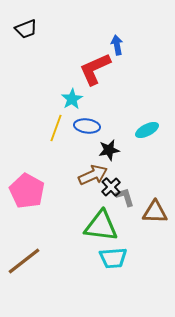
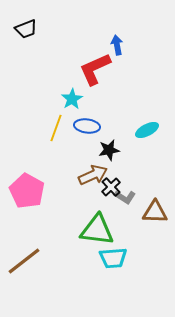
gray L-shape: rotated 140 degrees clockwise
green triangle: moved 4 px left, 4 px down
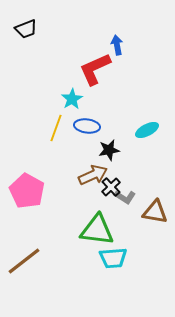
brown triangle: rotated 8 degrees clockwise
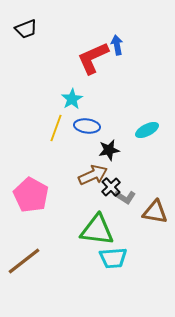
red L-shape: moved 2 px left, 11 px up
pink pentagon: moved 4 px right, 4 px down
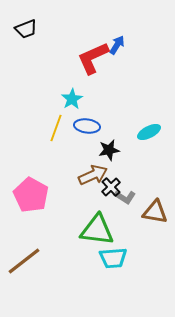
blue arrow: rotated 42 degrees clockwise
cyan ellipse: moved 2 px right, 2 px down
